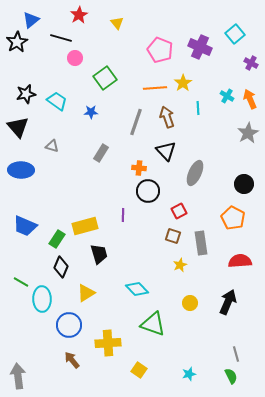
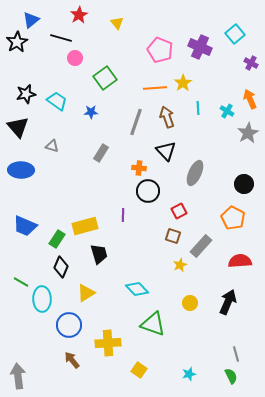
cyan cross at (227, 96): moved 15 px down
gray rectangle at (201, 243): moved 3 px down; rotated 50 degrees clockwise
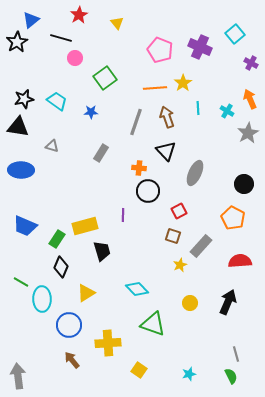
black star at (26, 94): moved 2 px left, 5 px down
black triangle at (18, 127): rotated 40 degrees counterclockwise
black trapezoid at (99, 254): moved 3 px right, 3 px up
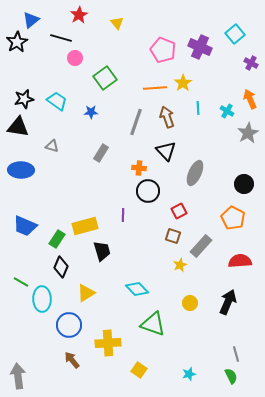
pink pentagon at (160, 50): moved 3 px right
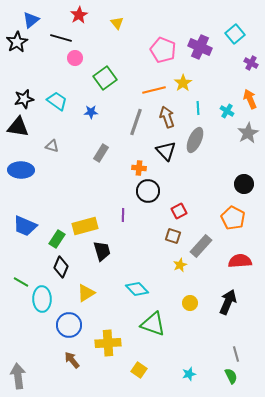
orange line at (155, 88): moved 1 px left, 2 px down; rotated 10 degrees counterclockwise
gray ellipse at (195, 173): moved 33 px up
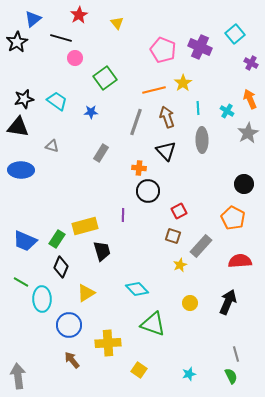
blue triangle at (31, 20): moved 2 px right, 1 px up
gray ellipse at (195, 140): moved 7 px right; rotated 25 degrees counterclockwise
blue trapezoid at (25, 226): moved 15 px down
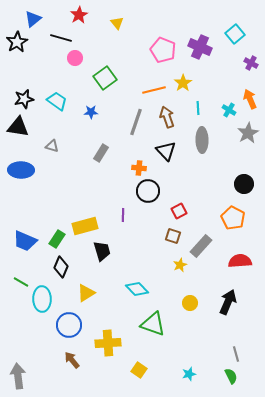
cyan cross at (227, 111): moved 2 px right, 1 px up
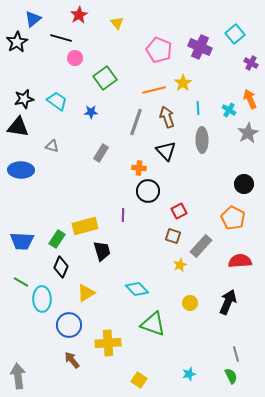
pink pentagon at (163, 50): moved 4 px left
blue trapezoid at (25, 241): moved 3 px left; rotated 20 degrees counterclockwise
yellow square at (139, 370): moved 10 px down
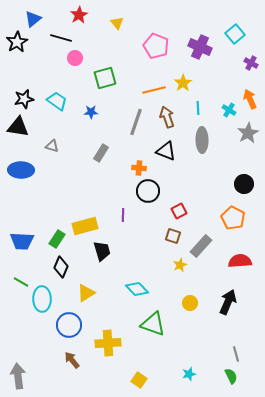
pink pentagon at (159, 50): moved 3 px left, 4 px up
green square at (105, 78): rotated 20 degrees clockwise
black triangle at (166, 151): rotated 25 degrees counterclockwise
